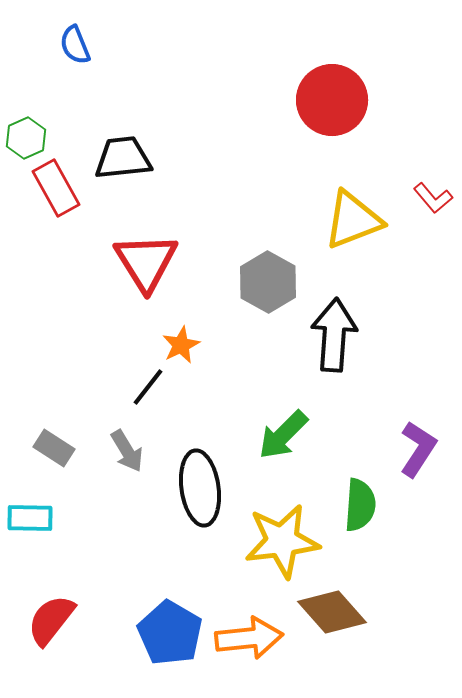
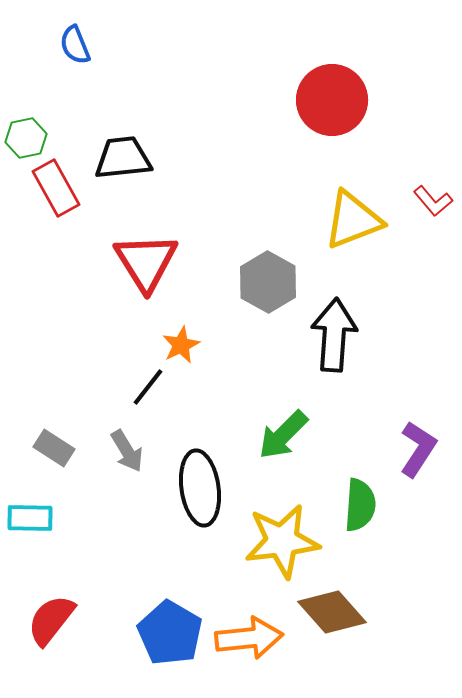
green hexagon: rotated 12 degrees clockwise
red L-shape: moved 3 px down
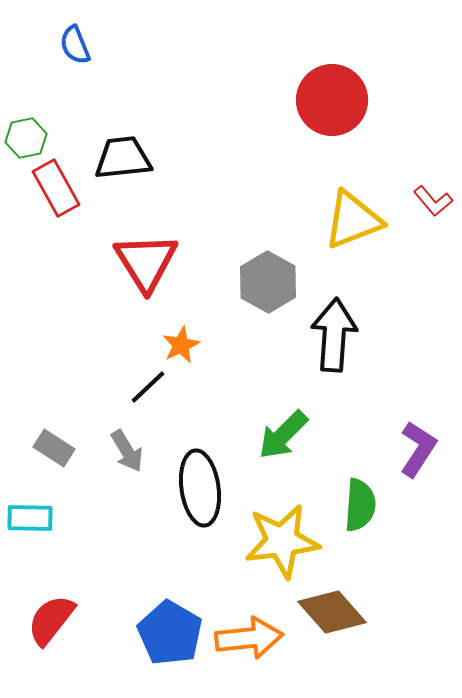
black line: rotated 9 degrees clockwise
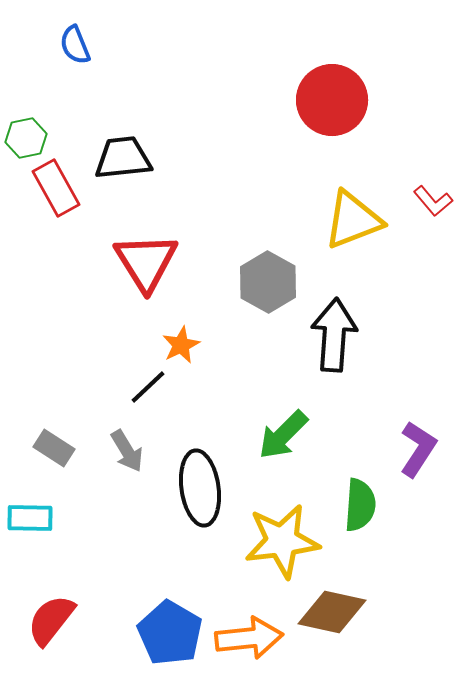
brown diamond: rotated 36 degrees counterclockwise
